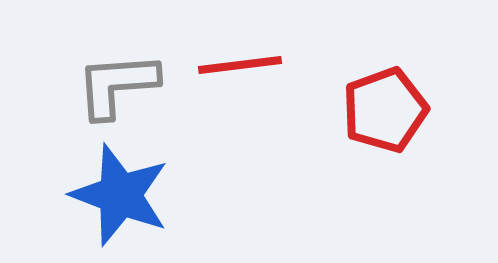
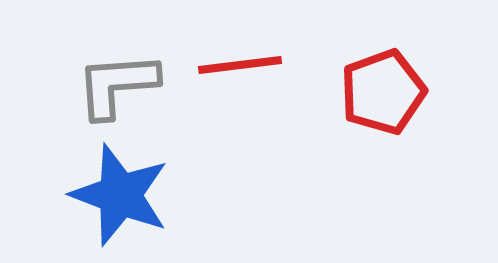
red pentagon: moved 2 px left, 18 px up
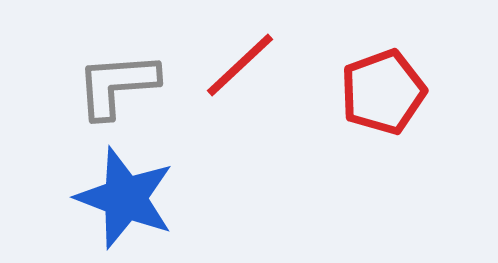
red line: rotated 36 degrees counterclockwise
blue star: moved 5 px right, 3 px down
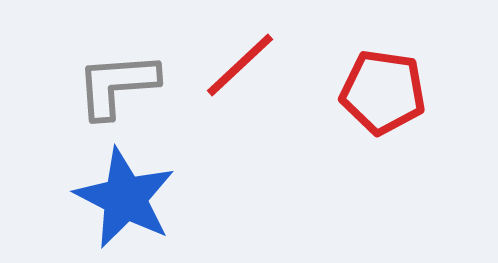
red pentagon: rotated 28 degrees clockwise
blue star: rotated 6 degrees clockwise
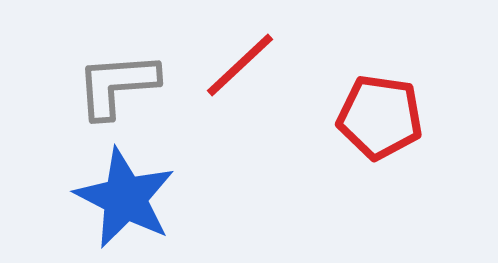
red pentagon: moved 3 px left, 25 px down
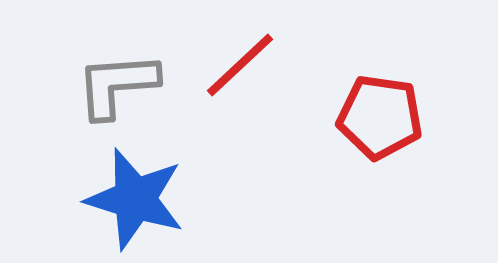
blue star: moved 10 px right, 1 px down; rotated 10 degrees counterclockwise
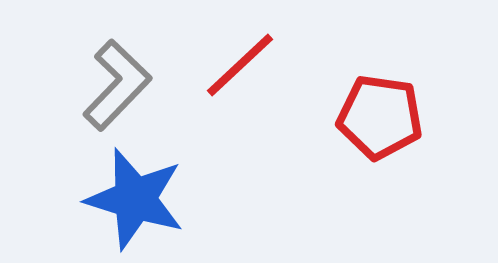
gray L-shape: rotated 138 degrees clockwise
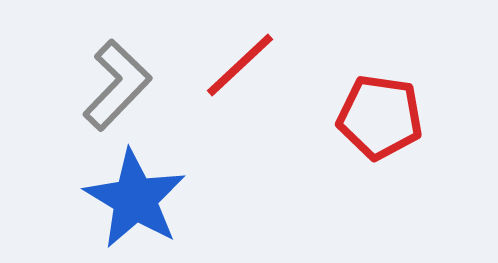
blue star: rotated 14 degrees clockwise
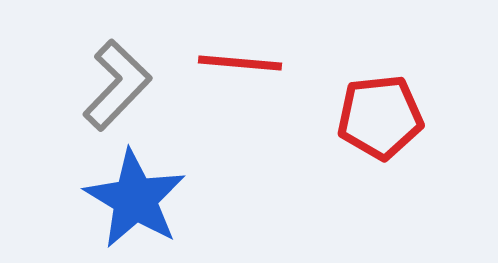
red line: moved 2 px up; rotated 48 degrees clockwise
red pentagon: rotated 14 degrees counterclockwise
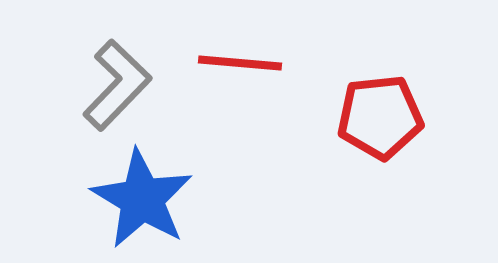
blue star: moved 7 px right
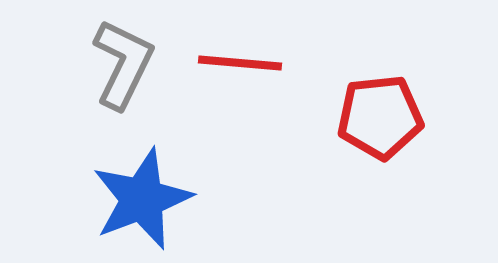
gray L-shape: moved 6 px right, 21 px up; rotated 18 degrees counterclockwise
blue star: rotated 20 degrees clockwise
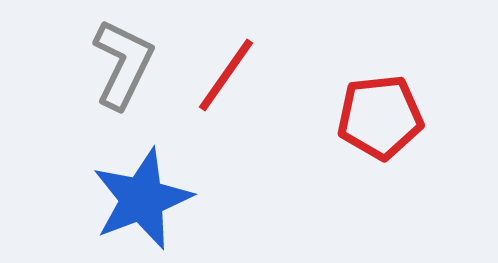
red line: moved 14 px left, 12 px down; rotated 60 degrees counterclockwise
